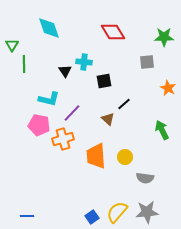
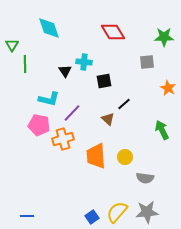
green line: moved 1 px right
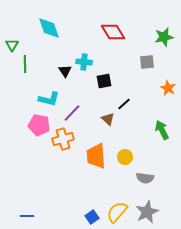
green star: rotated 12 degrees counterclockwise
gray star: rotated 20 degrees counterclockwise
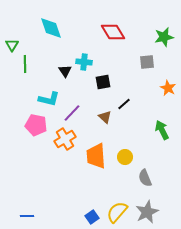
cyan diamond: moved 2 px right
black square: moved 1 px left, 1 px down
brown triangle: moved 3 px left, 2 px up
pink pentagon: moved 3 px left
orange cross: moved 2 px right; rotated 15 degrees counterclockwise
gray semicircle: rotated 60 degrees clockwise
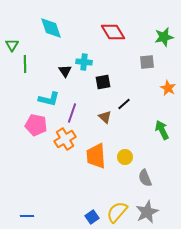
purple line: rotated 24 degrees counterclockwise
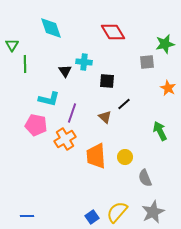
green star: moved 1 px right, 7 px down
black square: moved 4 px right, 1 px up; rotated 14 degrees clockwise
green arrow: moved 2 px left, 1 px down
gray star: moved 6 px right
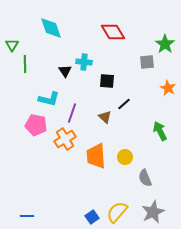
green star: rotated 24 degrees counterclockwise
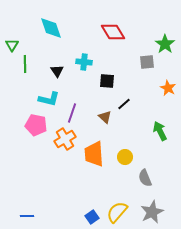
black triangle: moved 8 px left
orange trapezoid: moved 2 px left, 2 px up
gray star: moved 1 px left
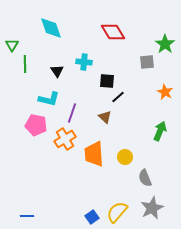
orange star: moved 3 px left, 4 px down
black line: moved 6 px left, 7 px up
green arrow: rotated 48 degrees clockwise
gray star: moved 4 px up
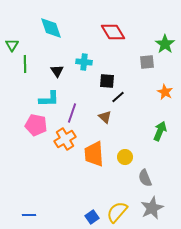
cyan L-shape: rotated 15 degrees counterclockwise
blue line: moved 2 px right, 1 px up
